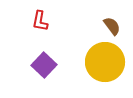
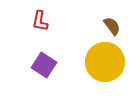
purple square: rotated 10 degrees counterclockwise
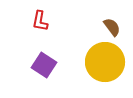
brown semicircle: moved 1 px down
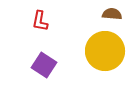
brown semicircle: moved 13 px up; rotated 48 degrees counterclockwise
yellow circle: moved 11 px up
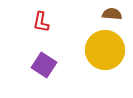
red L-shape: moved 1 px right, 1 px down
yellow circle: moved 1 px up
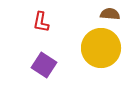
brown semicircle: moved 2 px left
yellow circle: moved 4 px left, 2 px up
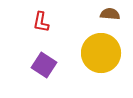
yellow circle: moved 5 px down
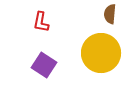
brown semicircle: rotated 90 degrees counterclockwise
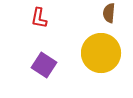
brown semicircle: moved 1 px left, 1 px up
red L-shape: moved 2 px left, 4 px up
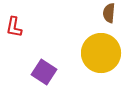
red L-shape: moved 25 px left, 9 px down
purple square: moved 7 px down
